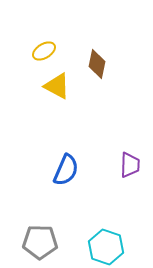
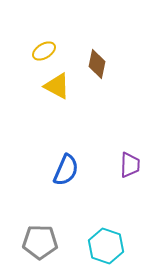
cyan hexagon: moved 1 px up
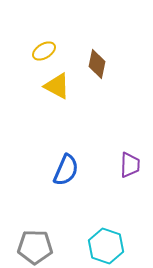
gray pentagon: moved 5 px left, 5 px down
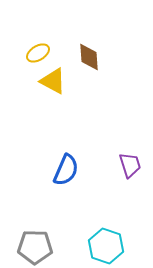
yellow ellipse: moved 6 px left, 2 px down
brown diamond: moved 8 px left, 7 px up; rotated 16 degrees counterclockwise
yellow triangle: moved 4 px left, 5 px up
purple trapezoid: rotated 20 degrees counterclockwise
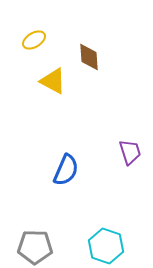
yellow ellipse: moved 4 px left, 13 px up
purple trapezoid: moved 13 px up
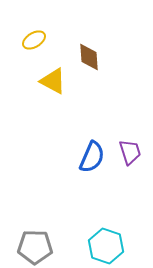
blue semicircle: moved 26 px right, 13 px up
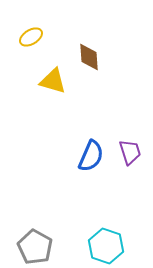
yellow ellipse: moved 3 px left, 3 px up
yellow triangle: rotated 12 degrees counterclockwise
blue semicircle: moved 1 px left, 1 px up
gray pentagon: rotated 28 degrees clockwise
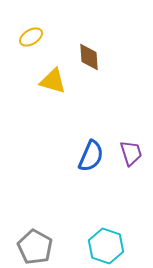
purple trapezoid: moved 1 px right, 1 px down
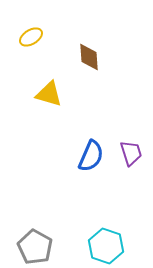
yellow triangle: moved 4 px left, 13 px down
